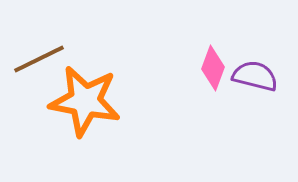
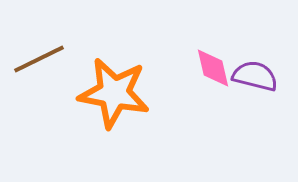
pink diamond: rotated 33 degrees counterclockwise
orange star: moved 29 px right, 8 px up
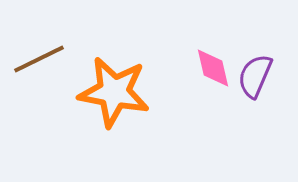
purple semicircle: rotated 81 degrees counterclockwise
orange star: moved 1 px up
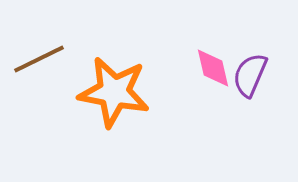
purple semicircle: moved 5 px left, 1 px up
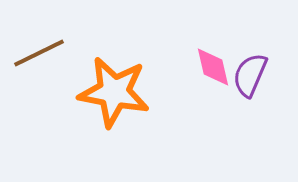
brown line: moved 6 px up
pink diamond: moved 1 px up
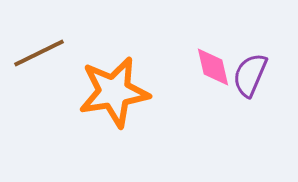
orange star: rotated 20 degrees counterclockwise
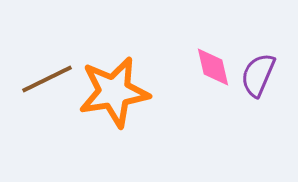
brown line: moved 8 px right, 26 px down
purple semicircle: moved 8 px right
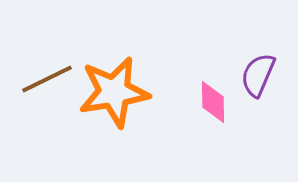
pink diamond: moved 35 px down; rotated 12 degrees clockwise
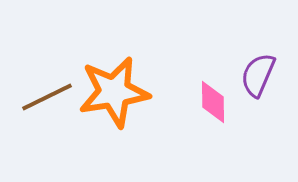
brown line: moved 18 px down
